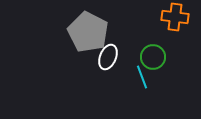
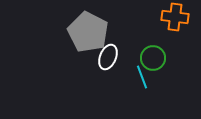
green circle: moved 1 px down
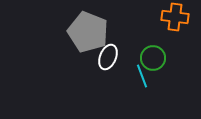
gray pentagon: rotated 6 degrees counterclockwise
cyan line: moved 1 px up
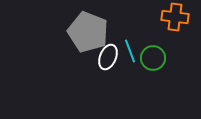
cyan line: moved 12 px left, 25 px up
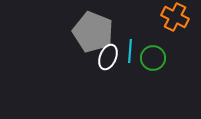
orange cross: rotated 20 degrees clockwise
gray pentagon: moved 5 px right
cyan line: rotated 25 degrees clockwise
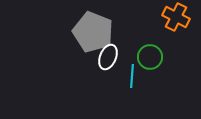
orange cross: moved 1 px right
cyan line: moved 2 px right, 25 px down
green circle: moved 3 px left, 1 px up
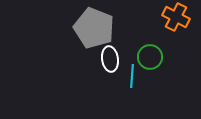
gray pentagon: moved 1 px right, 4 px up
white ellipse: moved 2 px right, 2 px down; rotated 30 degrees counterclockwise
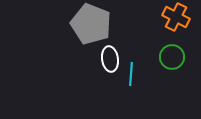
gray pentagon: moved 3 px left, 4 px up
green circle: moved 22 px right
cyan line: moved 1 px left, 2 px up
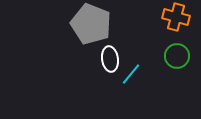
orange cross: rotated 12 degrees counterclockwise
green circle: moved 5 px right, 1 px up
cyan line: rotated 35 degrees clockwise
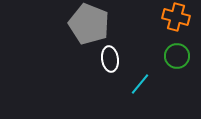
gray pentagon: moved 2 px left
cyan line: moved 9 px right, 10 px down
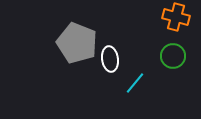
gray pentagon: moved 12 px left, 19 px down
green circle: moved 4 px left
cyan line: moved 5 px left, 1 px up
